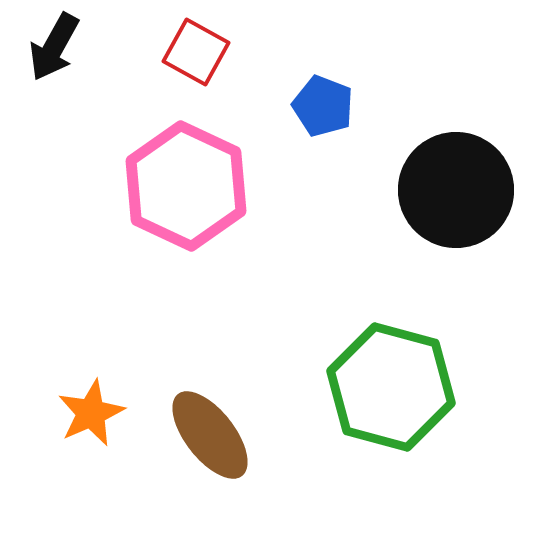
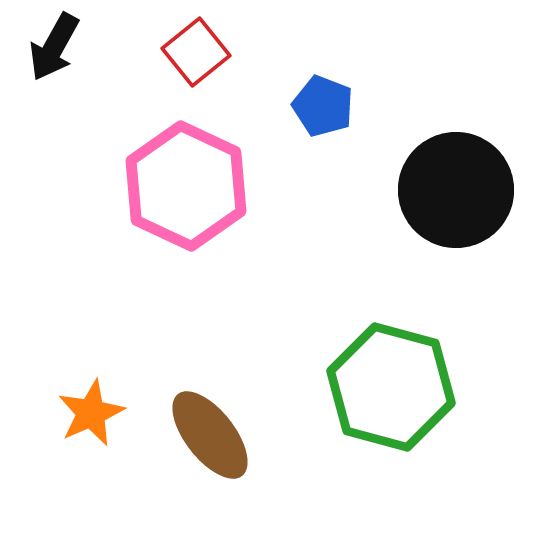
red square: rotated 22 degrees clockwise
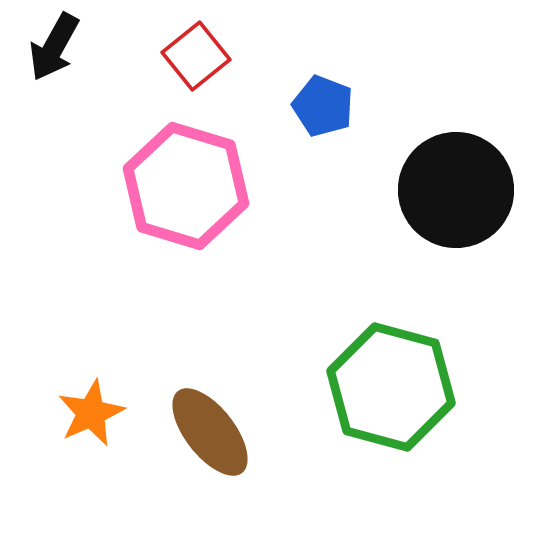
red square: moved 4 px down
pink hexagon: rotated 8 degrees counterclockwise
brown ellipse: moved 3 px up
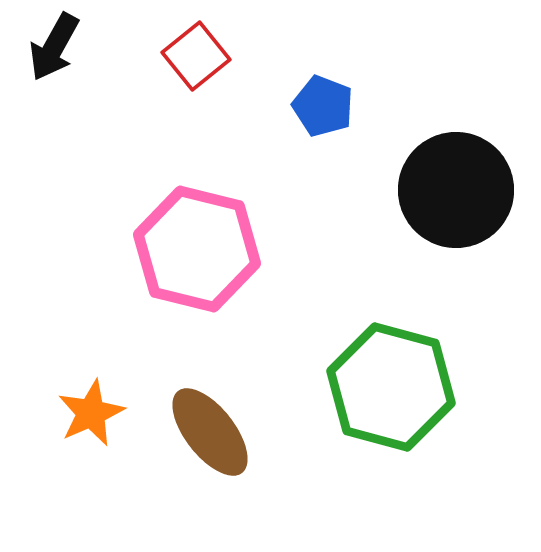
pink hexagon: moved 11 px right, 63 px down; rotated 3 degrees counterclockwise
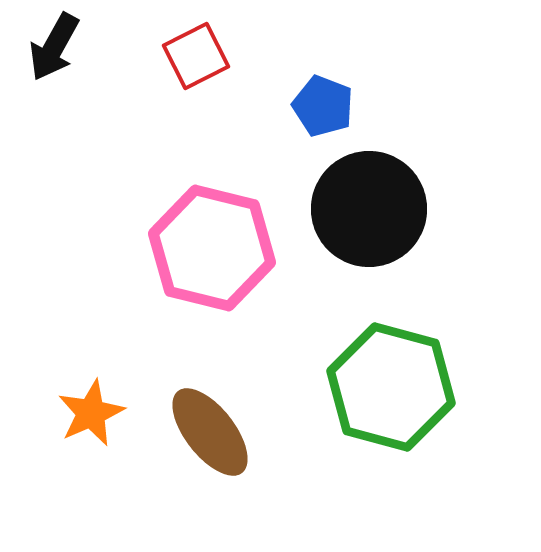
red square: rotated 12 degrees clockwise
black circle: moved 87 px left, 19 px down
pink hexagon: moved 15 px right, 1 px up
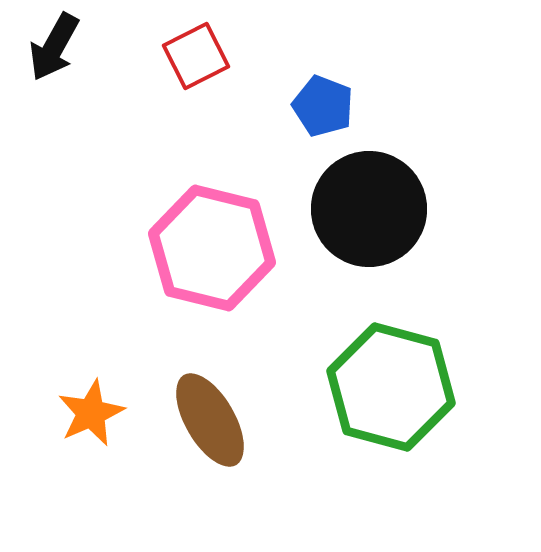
brown ellipse: moved 12 px up; rotated 8 degrees clockwise
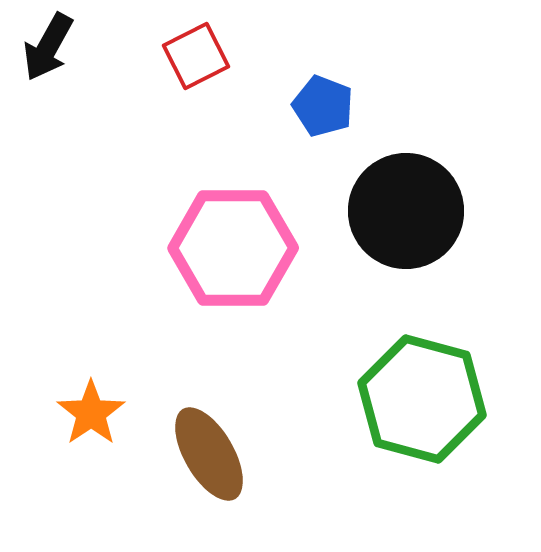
black arrow: moved 6 px left
black circle: moved 37 px right, 2 px down
pink hexagon: moved 21 px right; rotated 14 degrees counterclockwise
green hexagon: moved 31 px right, 12 px down
orange star: rotated 10 degrees counterclockwise
brown ellipse: moved 1 px left, 34 px down
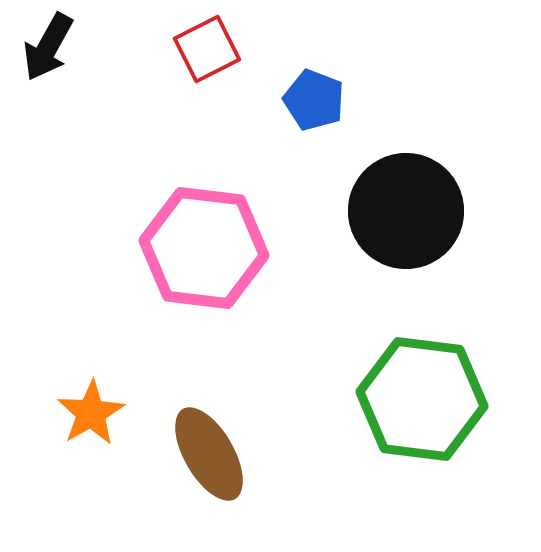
red square: moved 11 px right, 7 px up
blue pentagon: moved 9 px left, 6 px up
pink hexagon: moved 29 px left; rotated 7 degrees clockwise
green hexagon: rotated 8 degrees counterclockwise
orange star: rotated 4 degrees clockwise
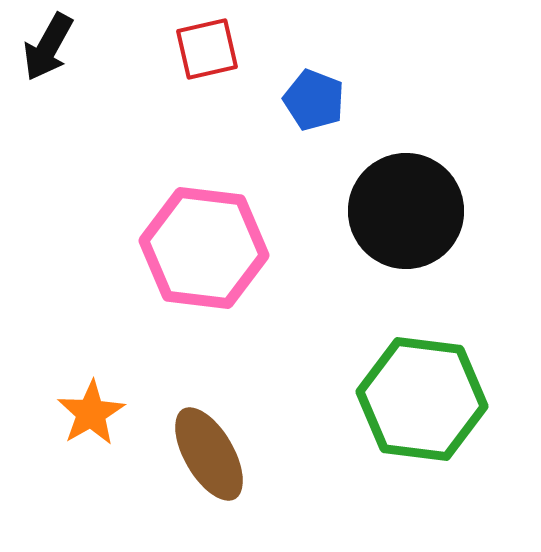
red square: rotated 14 degrees clockwise
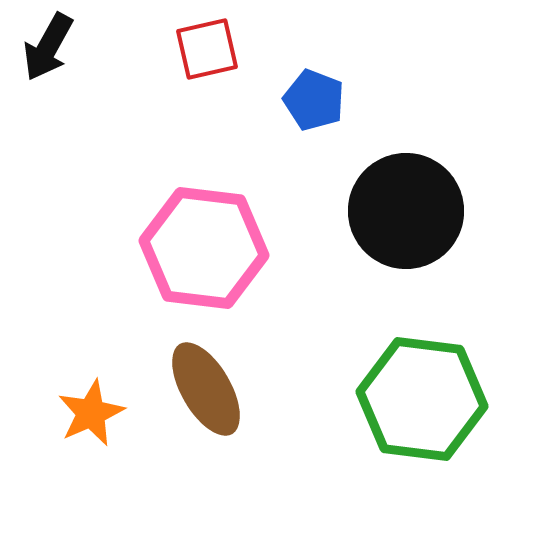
orange star: rotated 6 degrees clockwise
brown ellipse: moved 3 px left, 65 px up
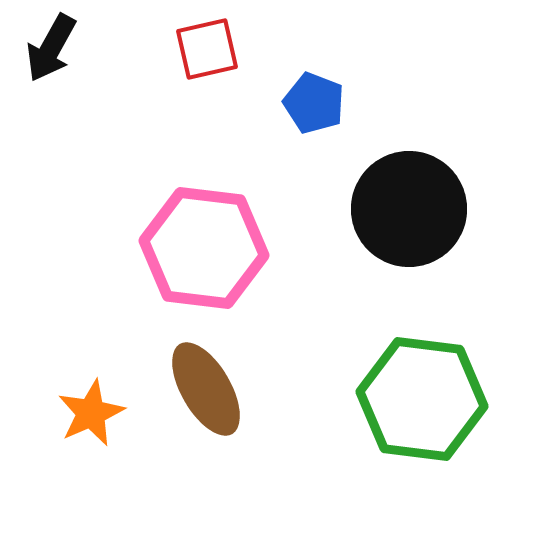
black arrow: moved 3 px right, 1 px down
blue pentagon: moved 3 px down
black circle: moved 3 px right, 2 px up
